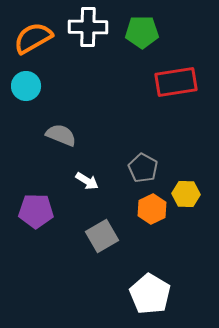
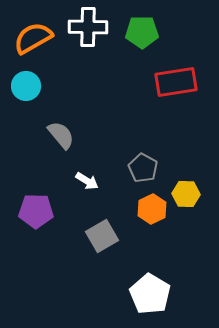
gray semicircle: rotated 28 degrees clockwise
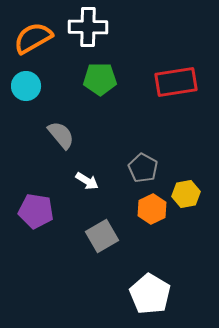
green pentagon: moved 42 px left, 47 px down
yellow hexagon: rotated 12 degrees counterclockwise
purple pentagon: rotated 8 degrees clockwise
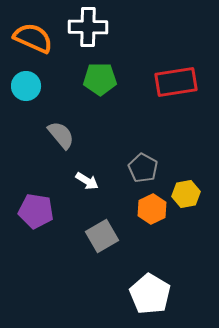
orange semicircle: rotated 54 degrees clockwise
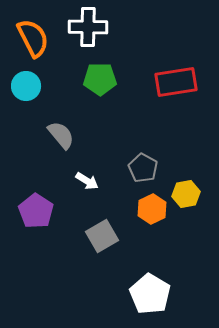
orange semicircle: rotated 39 degrees clockwise
purple pentagon: rotated 24 degrees clockwise
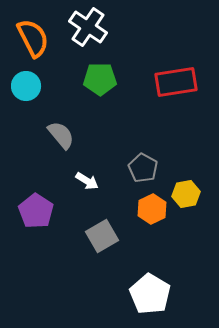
white cross: rotated 33 degrees clockwise
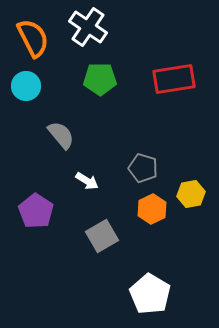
red rectangle: moved 2 px left, 3 px up
gray pentagon: rotated 12 degrees counterclockwise
yellow hexagon: moved 5 px right
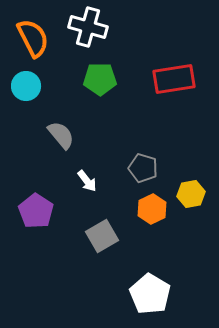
white cross: rotated 18 degrees counterclockwise
white arrow: rotated 20 degrees clockwise
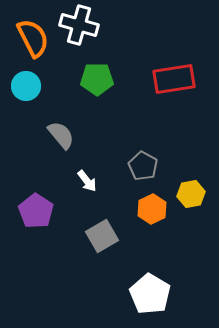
white cross: moved 9 px left, 2 px up
green pentagon: moved 3 px left
gray pentagon: moved 2 px up; rotated 12 degrees clockwise
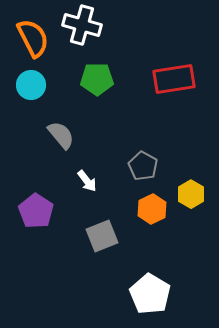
white cross: moved 3 px right
cyan circle: moved 5 px right, 1 px up
yellow hexagon: rotated 20 degrees counterclockwise
gray square: rotated 8 degrees clockwise
